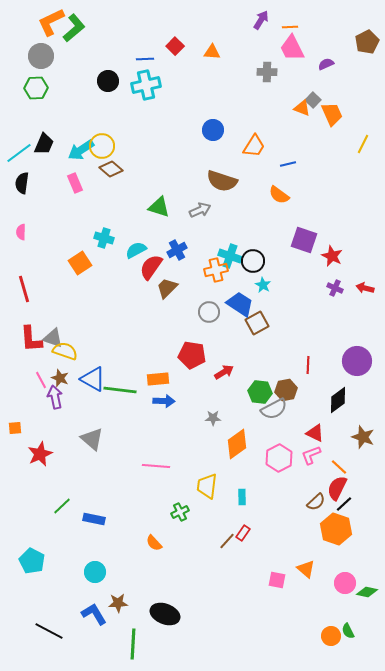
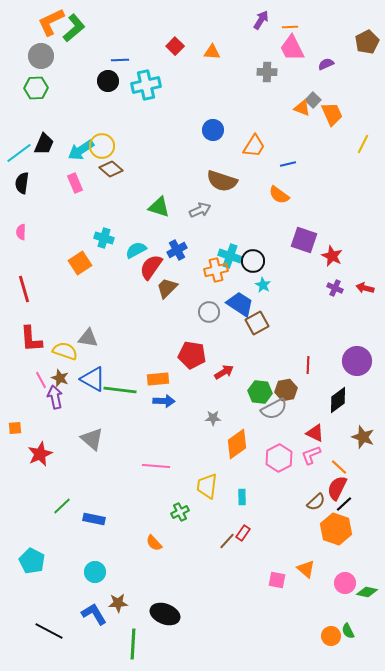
blue line at (145, 59): moved 25 px left, 1 px down
gray triangle at (53, 338): moved 35 px right; rotated 10 degrees counterclockwise
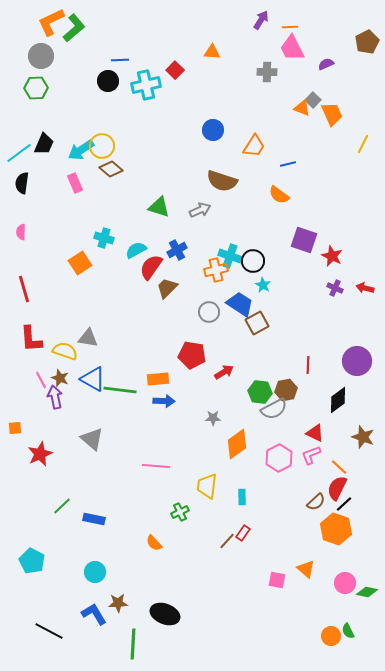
red square at (175, 46): moved 24 px down
